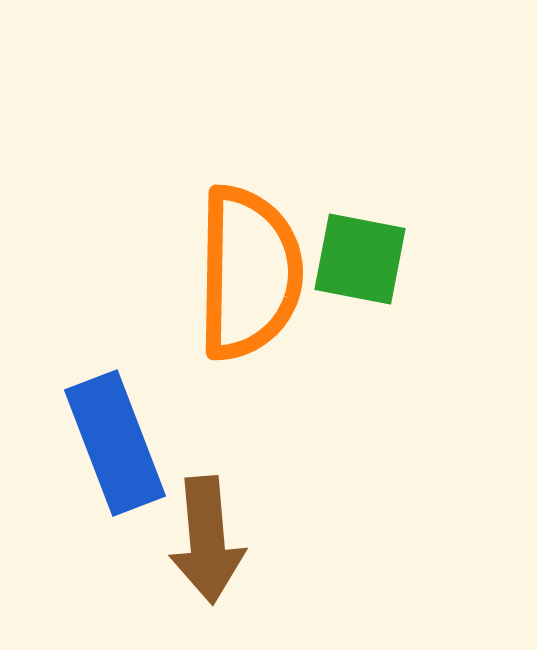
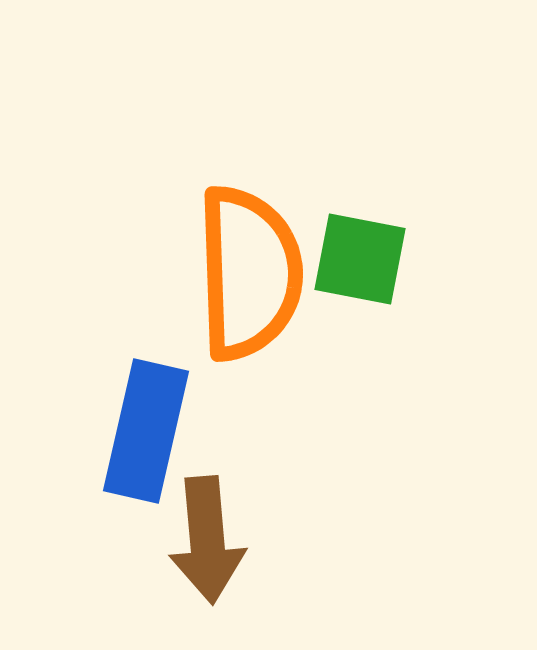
orange semicircle: rotated 3 degrees counterclockwise
blue rectangle: moved 31 px right, 12 px up; rotated 34 degrees clockwise
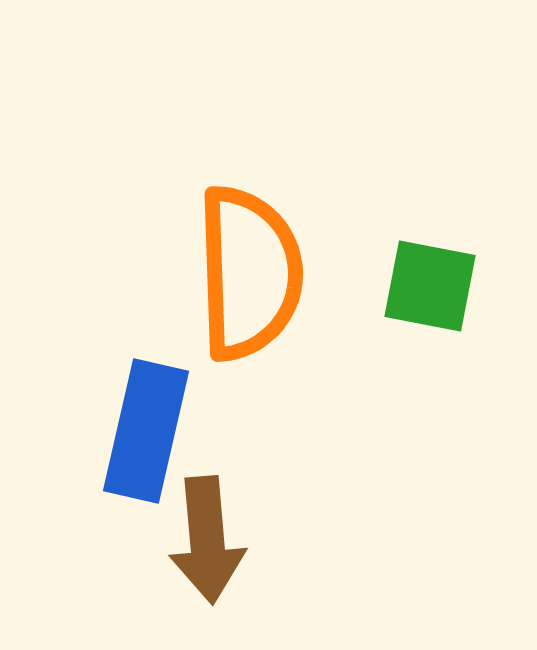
green square: moved 70 px right, 27 px down
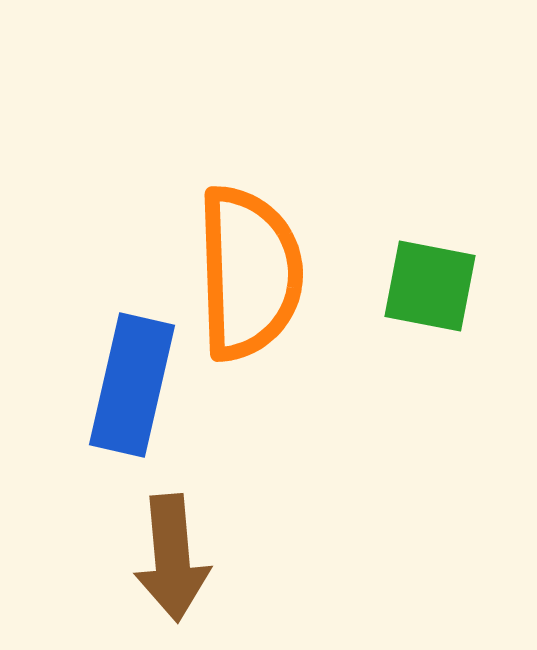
blue rectangle: moved 14 px left, 46 px up
brown arrow: moved 35 px left, 18 px down
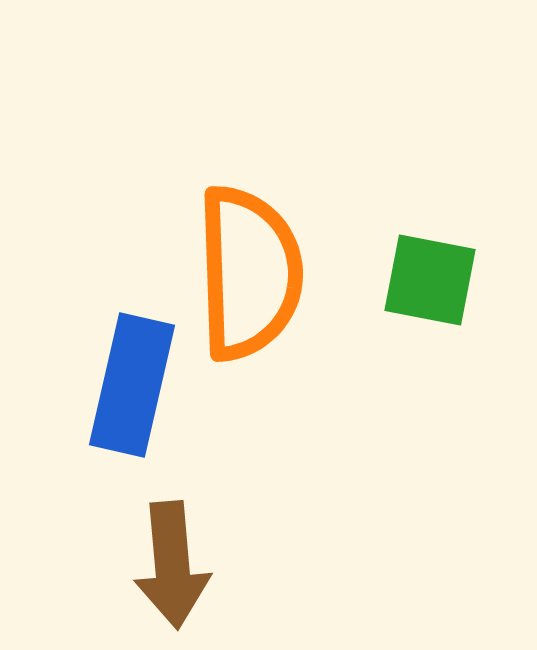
green square: moved 6 px up
brown arrow: moved 7 px down
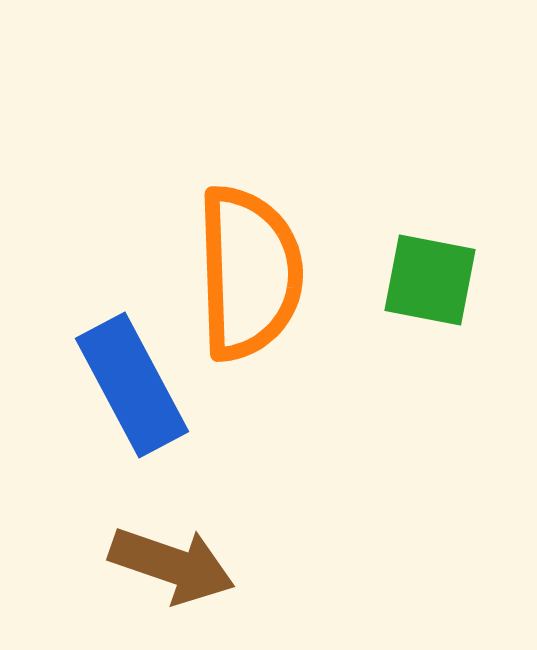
blue rectangle: rotated 41 degrees counterclockwise
brown arrow: rotated 66 degrees counterclockwise
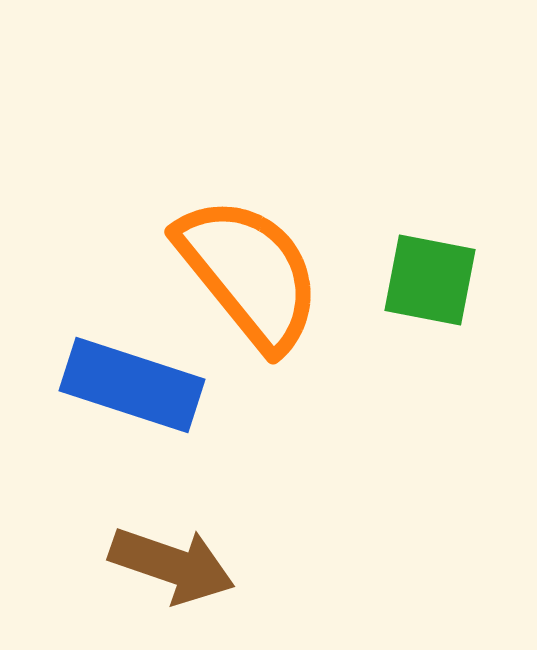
orange semicircle: rotated 37 degrees counterclockwise
blue rectangle: rotated 44 degrees counterclockwise
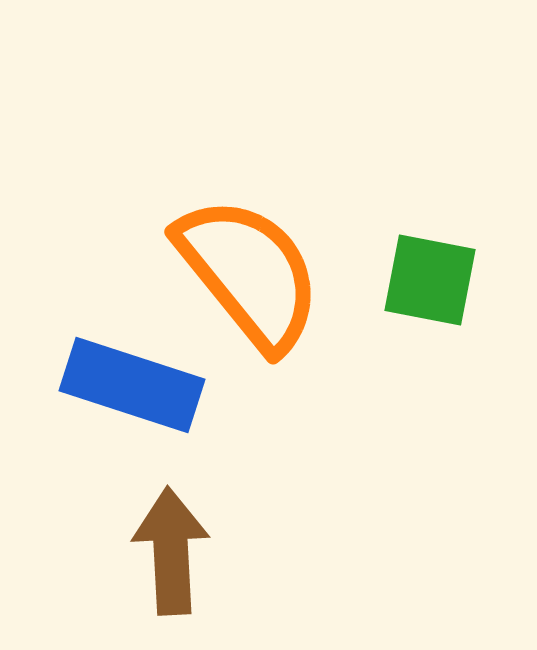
brown arrow: moved 1 px left, 14 px up; rotated 112 degrees counterclockwise
